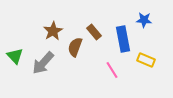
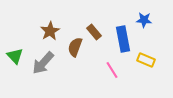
brown star: moved 3 px left
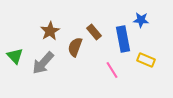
blue star: moved 3 px left
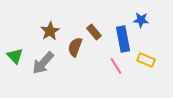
pink line: moved 4 px right, 4 px up
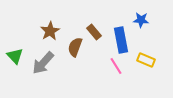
blue rectangle: moved 2 px left, 1 px down
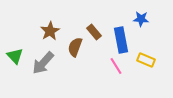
blue star: moved 1 px up
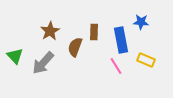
blue star: moved 3 px down
brown rectangle: rotated 42 degrees clockwise
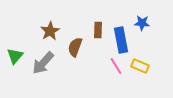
blue star: moved 1 px right, 1 px down
brown rectangle: moved 4 px right, 2 px up
green triangle: rotated 24 degrees clockwise
yellow rectangle: moved 6 px left, 6 px down
